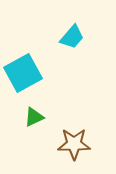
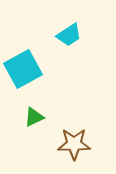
cyan trapezoid: moved 3 px left, 2 px up; rotated 16 degrees clockwise
cyan square: moved 4 px up
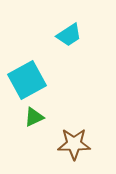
cyan square: moved 4 px right, 11 px down
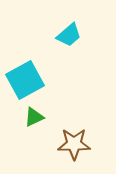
cyan trapezoid: rotated 8 degrees counterclockwise
cyan square: moved 2 px left
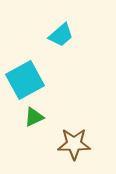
cyan trapezoid: moved 8 px left
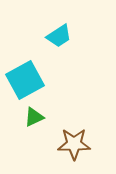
cyan trapezoid: moved 2 px left, 1 px down; rotated 8 degrees clockwise
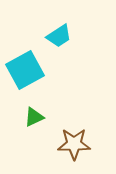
cyan square: moved 10 px up
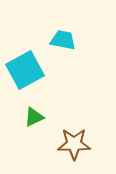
cyan trapezoid: moved 4 px right, 4 px down; rotated 136 degrees counterclockwise
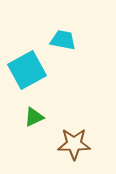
cyan square: moved 2 px right
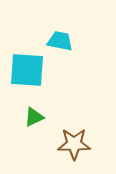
cyan trapezoid: moved 3 px left, 1 px down
cyan square: rotated 33 degrees clockwise
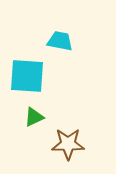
cyan square: moved 6 px down
brown star: moved 6 px left
